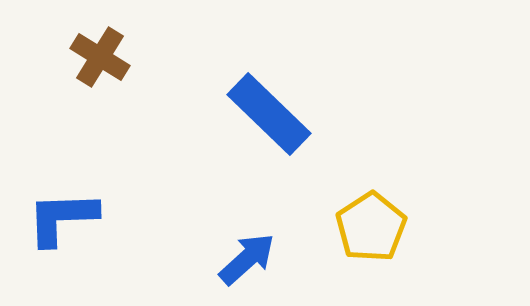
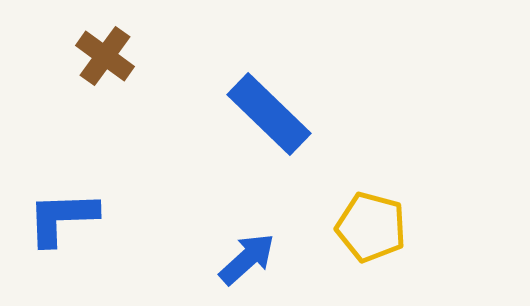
brown cross: moved 5 px right, 1 px up; rotated 4 degrees clockwise
yellow pentagon: rotated 24 degrees counterclockwise
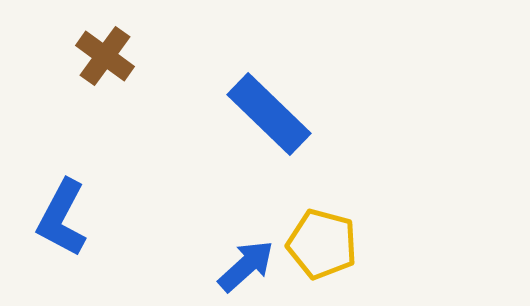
blue L-shape: rotated 60 degrees counterclockwise
yellow pentagon: moved 49 px left, 17 px down
blue arrow: moved 1 px left, 7 px down
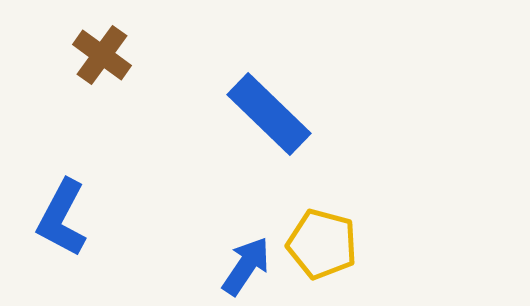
brown cross: moved 3 px left, 1 px up
blue arrow: rotated 14 degrees counterclockwise
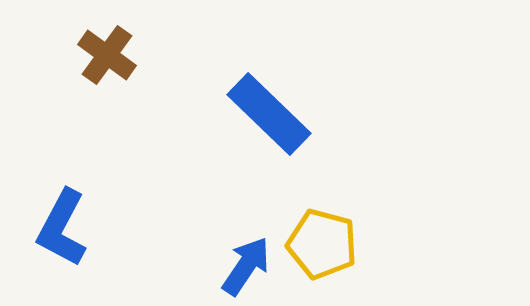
brown cross: moved 5 px right
blue L-shape: moved 10 px down
